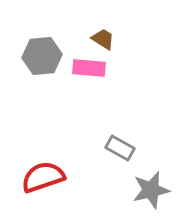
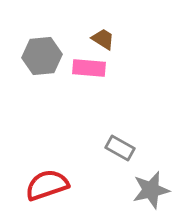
red semicircle: moved 4 px right, 8 px down
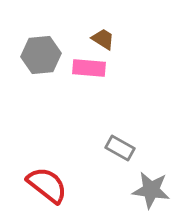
gray hexagon: moved 1 px left, 1 px up
red semicircle: rotated 57 degrees clockwise
gray star: rotated 21 degrees clockwise
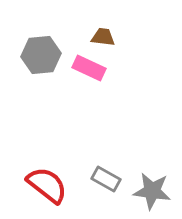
brown trapezoid: moved 2 px up; rotated 25 degrees counterclockwise
pink rectangle: rotated 20 degrees clockwise
gray rectangle: moved 14 px left, 31 px down
gray star: moved 1 px right, 1 px down
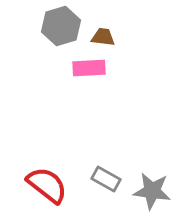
gray hexagon: moved 20 px right, 29 px up; rotated 12 degrees counterclockwise
pink rectangle: rotated 28 degrees counterclockwise
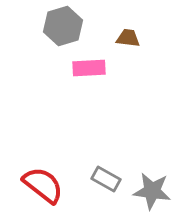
gray hexagon: moved 2 px right
brown trapezoid: moved 25 px right, 1 px down
red semicircle: moved 4 px left
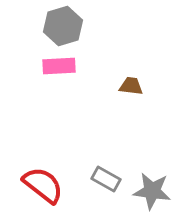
brown trapezoid: moved 3 px right, 48 px down
pink rectangle: moved 30 px left, 2 px up
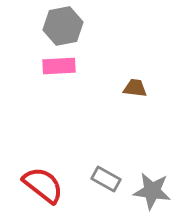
gray hexagon: rotated 6 degrees clockwise
brown trapezoid: moved 4 px right, 2 px down
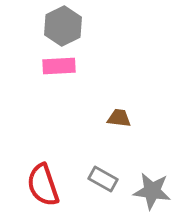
gray hexagon: rotated 15 degrees counterclockwise
brown trapezoid: moved 16 px left, 30 px down
gray rectangle: moved 3 px left
red semicircle: rotated 147 degrees counterclockwise
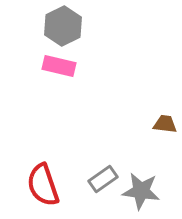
pink rectangle: rotated 16 degrees clockwise
brown trapezoid: moved 46 px right, 6 px down
gray rectangle: rotated 64 degrees counterclockwise
gray star: moved 11 px left
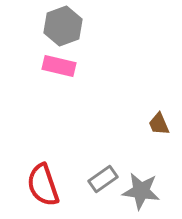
gray hexagon: rotated 6 degrees clockwise
brown trapezoid: moved 6 px left; rotated 120 degrees counterclockwise
